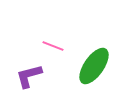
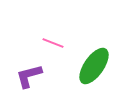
pink line: moved 3 px up
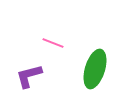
green ellipse: moved 1 px right, 3 px down; rotated 18 degrees counterclockwise
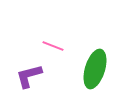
pink line: moved 3 px down
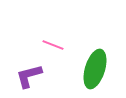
pink line: moved 1 px up
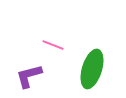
green ellipse: moved 3 px left
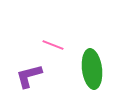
green ellipse: rotated 24 degrees counterclockwise
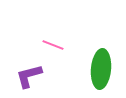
green ellipse: moved 9 px right; rotated 12 degrees clockwise
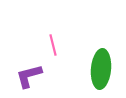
pink line: rotated 55 degrees clockwise
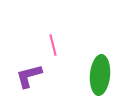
green ellipse: moved 1 px left, 6 px down
